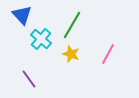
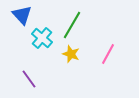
cyan cross: moved 1 px right, 1 px up
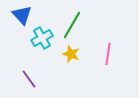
cyan cross: rotated 20 degrees clockwise
pink line: rotated 20 degrees counterclockwise
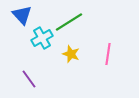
green line: moved 3 px left, 3 px up; rotated 28 degrees clockwise
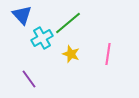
green line: moved 1 px left, 1 px down; rotated 8 degrees counterclockwise
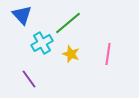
cyan cross: moved 5 px down
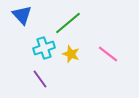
cyan cross: moved 2 px right, 5 px down; rotated 10 degrees clockwise
pink line: rotated 60 degrees counterclockwise
purple line: moved 11 px right
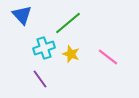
pink line: moved 3 px down
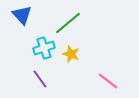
pink line: moved 24 px down
